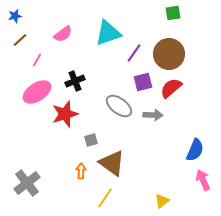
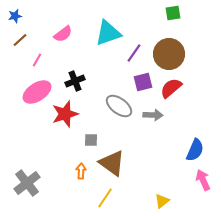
gray square: rotated 16 degrees clockwise
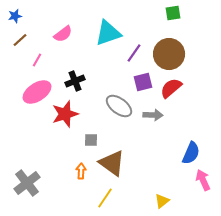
blue semicircle: moved 4 px left, 3 px down
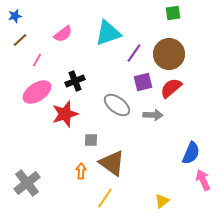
gray ellipse: moved 2 px left, 1 px up
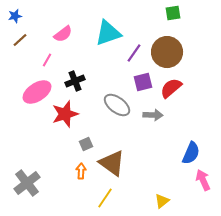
brown circle: moved 2 px left, 2 px up
pink line: moved 10 px right
gray square: moved 5 px left, 4 px down; rotated 24 degrees counterclockwise
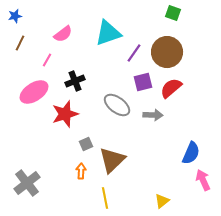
green square: rotated 28 degrees clockwise
brown line: moved 3 px down; rotated 21 degrees counterclockwise
pink ellipse: moved 3 px left
brown triangle: moved 3 px up; rotated 40 degrees clockwise
yellow line: rotated 45 degrees counterclockwise
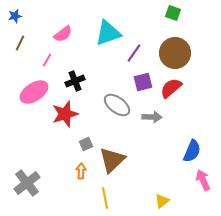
brown circle: moved 8 px right, 1 px down
gray arrow: moved 1 px left, 2 px down
blue semicircle: moved 1 px right, 2 px up
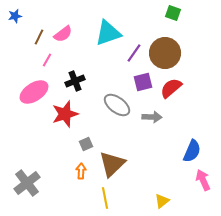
brown line: moved 19 px right, 6 px up
brown circle: moved 10 px left
brown triangle: moved 4 px down
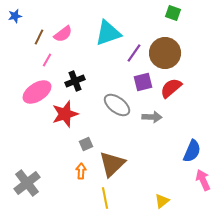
pink ellipse: moved 3 px right
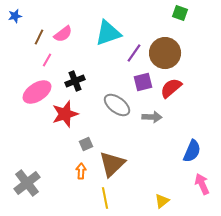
green square: moved 7 px right
pink arrow: moved 1 px left, 4 px down
